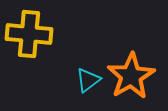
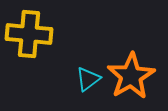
cyan triangle: moved 1 px up
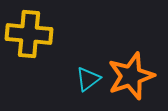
orange star: rotated 12 degrees clockwise
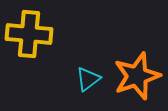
orange star: moved 6 px right
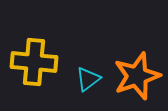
yellow cross: moved 5 px right, 28 px down
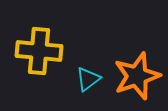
yellow cross: moved 5 px right, 11 px up
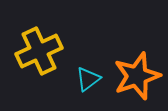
yellow cross: rotated 30 degrees counterclockwise
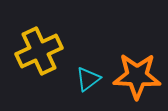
orange star: rotated 21 degrees clockwise
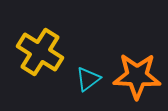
yellow cross: moved 1 px right, 1 px down; rotated 33 degrees counterclockwise
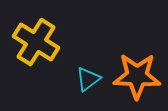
yellow cross: moved 4 px left, 10 px up
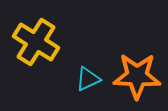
cyan triangle: rotated 12 degrees clockwise
